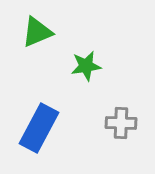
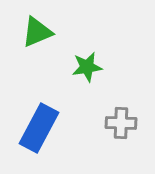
green star: moved 1 px right, 1 px down
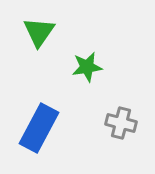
green triangle: moved 2 px right; rotated 32 degrees counterclockwise
gray cross: rotated 12 degrees clockwise
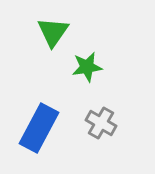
green triangle: moved 14 px right
gray cross: moved 20 px left; rotated 16 degrees clockwise
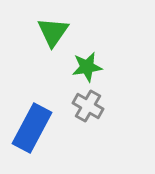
gray cross: moved 13 px left, 17 px up
blue rectangle: moved 7 px left
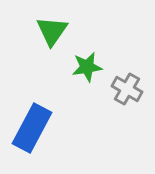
green triangle: moved 1 px left, 1 px up
gray cross: moved 39 px right, 17 px up
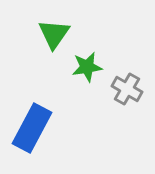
green triangle: moved 2 px right, 3 px down
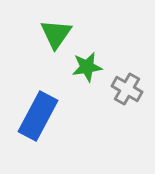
green triangle: moved 2 px right
blue rectangle: moved 6 px right, 12 px up
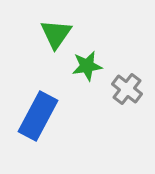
green star: moved 1 px up
gray cross: rotated 8 degrees clockwise
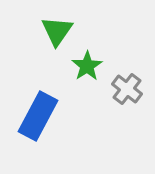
green triangle: moved 1 px right, 3 px up
green star: rotated 24 degrees counterclockwise
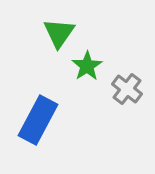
green triangle: moved 2 px right, 2 px down
blue rectangle: moved 4 px down
